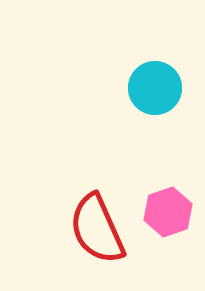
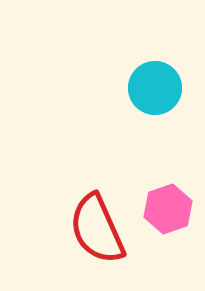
pink hexagon: moved 3 px up
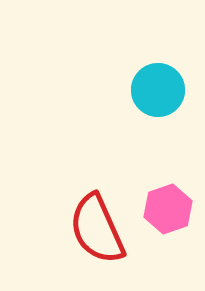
cyan circle: moved 3 px right, 2 px down
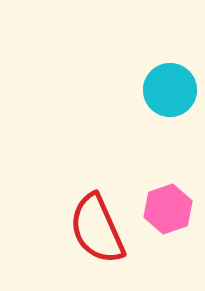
cyan circle: moved 12 px right
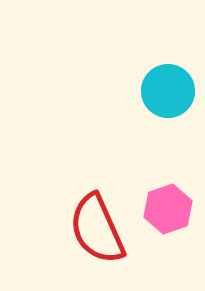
cyan circle: moved 2 px left, 1 px down
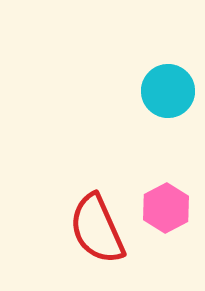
pink hexagon: moved 2 px left, 1 px up; rotated 9 degrees counterclockwise
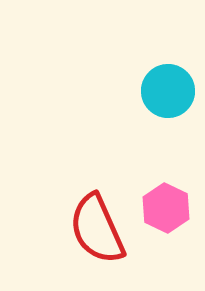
pink hexagon: rotated 6 degrees counterclockwise
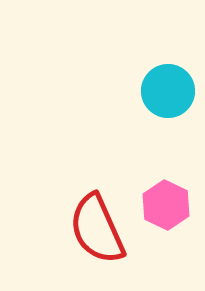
pink hexagon: moved 3 px up
